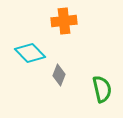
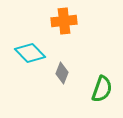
gray diamond: moved 3 px right, 2 px up
green semicircle: rotated 32 degrees clockwise
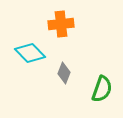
orange cross: moved 3 px left, 3 px down
gray diamond: moved 2 px right
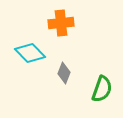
orange cross: moved 1 px up
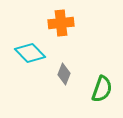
gray diamond: moved 1 px down
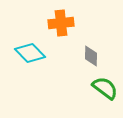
gray diamond: moved 27 px right, 18 px up; rotated 20 degrees counterclockwise
green semicircle: moved 3 px right, 1 px up; rotated 72 degrees counterclockwise
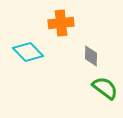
cyan diamond: moved 2 px left, 1 px up
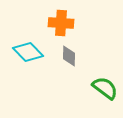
orange cross: rotated 10 degrees clockwise
gray diamond: moved 22 px left
